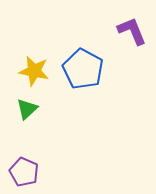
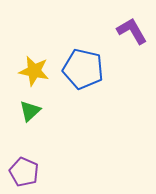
purple L-shape: rotated 8 degrees counterclockwise
blue pentagon: rotated 15 degrees counterclockwise
green triangle: moved 3 px right, 2 px down
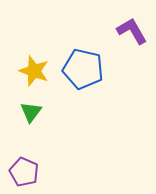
yellow star: rotated 8 degrees clockwise
green triangle: moved 1 px right, 1 px down; rotated 10 degrees counterclockwise
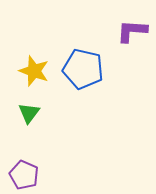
purple L-shape: rotated 56 degrees counterclockwise
green triangle: moved 2 px left, 1 px down
purple pentagon: moved 3 px down
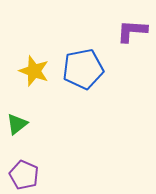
blue pentagon: rotated 24 degrees counterclockwise
green triangle: moved 12 px left, 11 px down; rotated 15 degrees clockwise
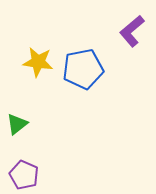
purple L-shape: rotated 44 degrees counterclockwise
yellow star: moved 4 px right, 9 px up; rotated 12 degrees counterclockwise
